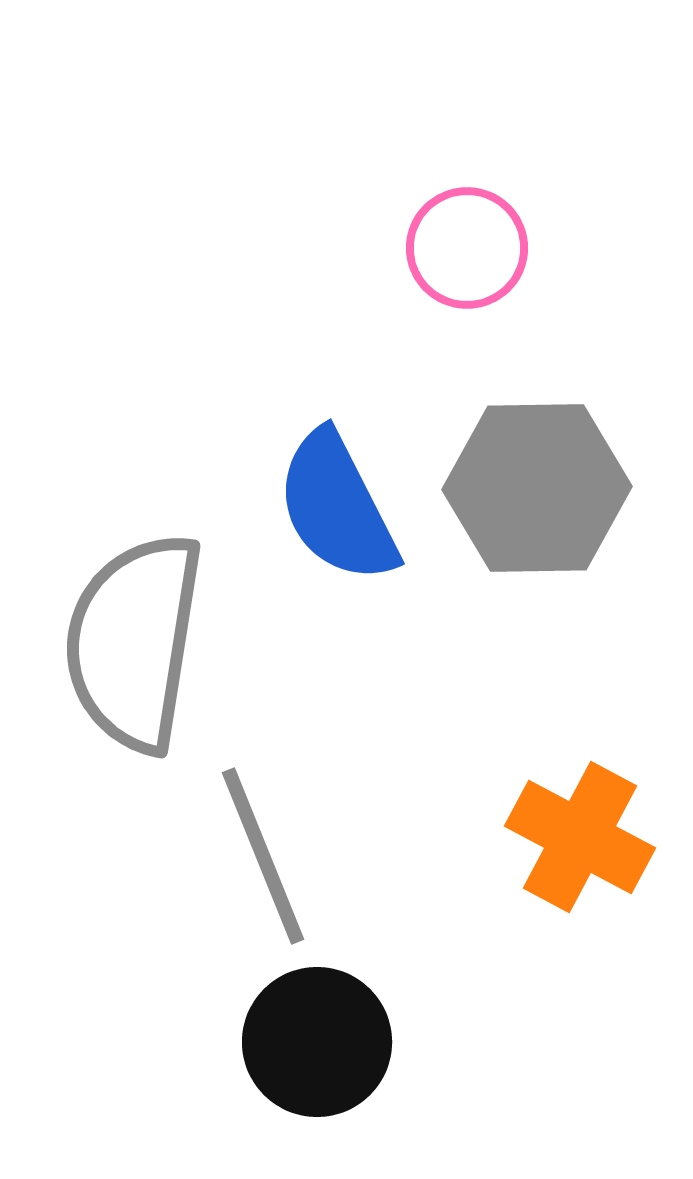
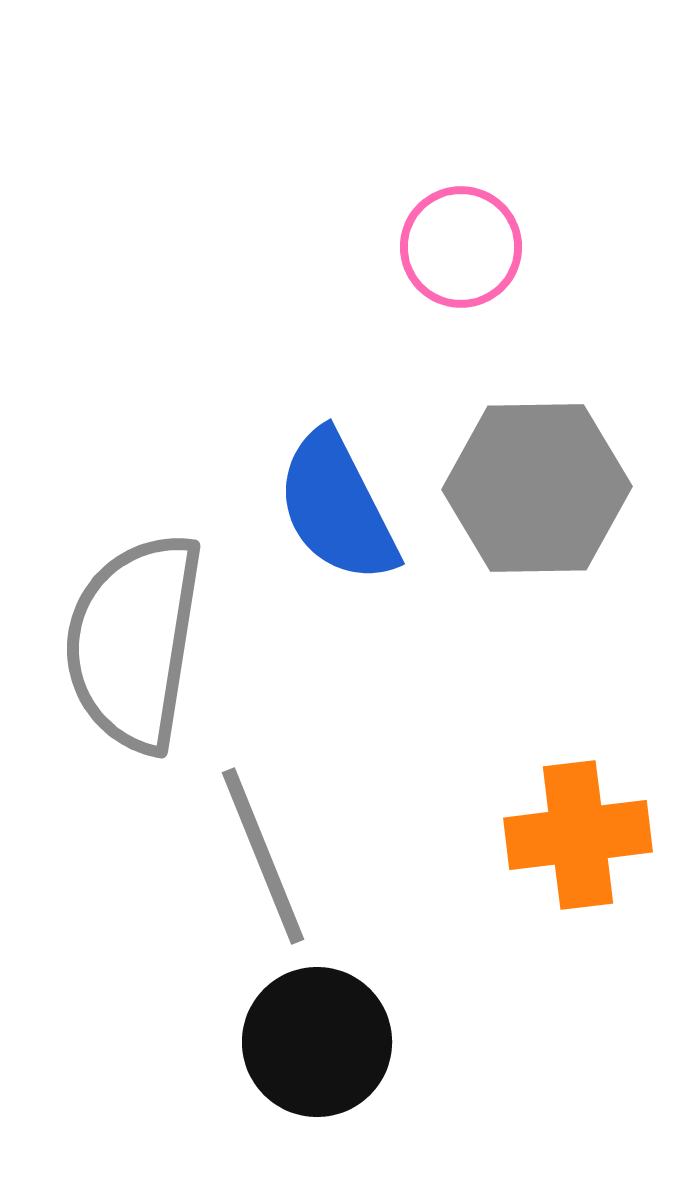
pink circle: moved 6 px left, 1 px up
orange cross: moved 2 px left, 2 px up; rotated 35 degrees counterclockwise
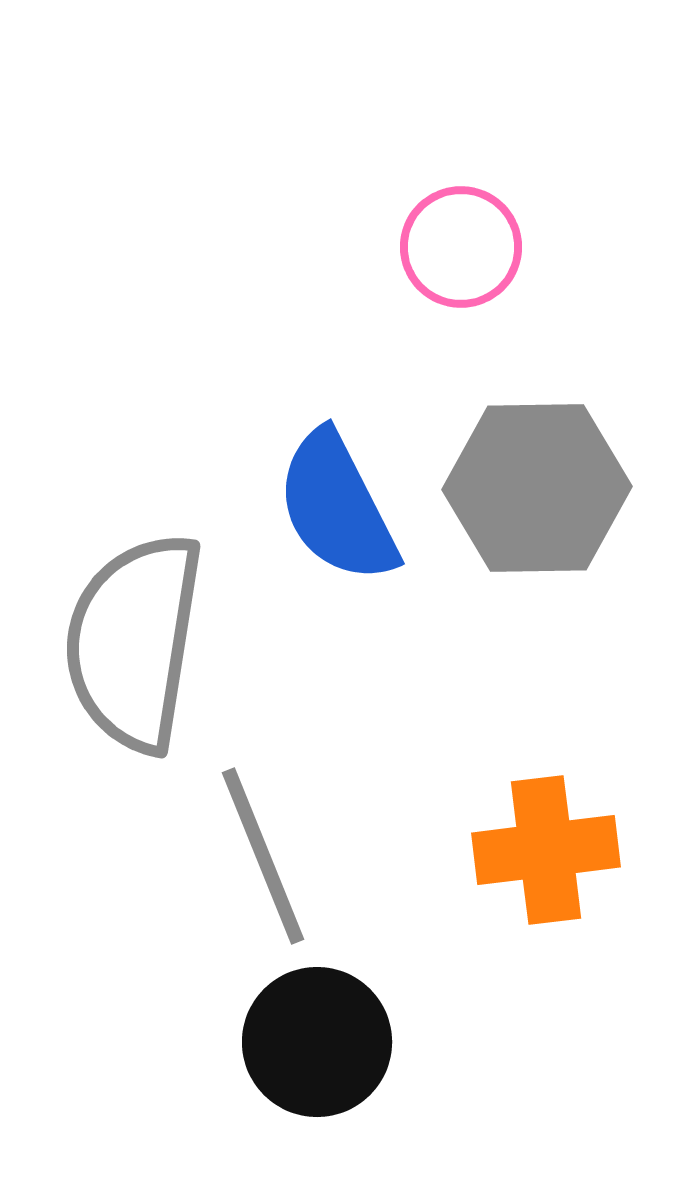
orange cross: moved 32 px left, 15 px down
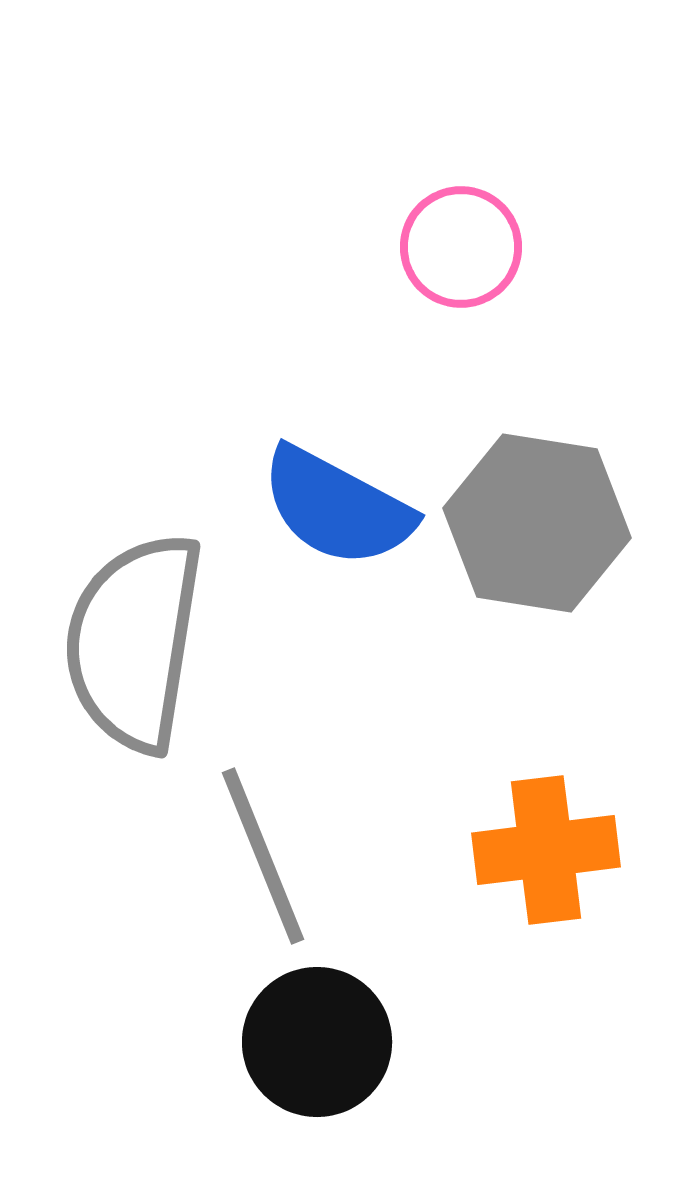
gray hexagon: moved 35 px down; rotated 10 degrees clockwise
blue semicircle: rotated 35 degrees counterclockwise
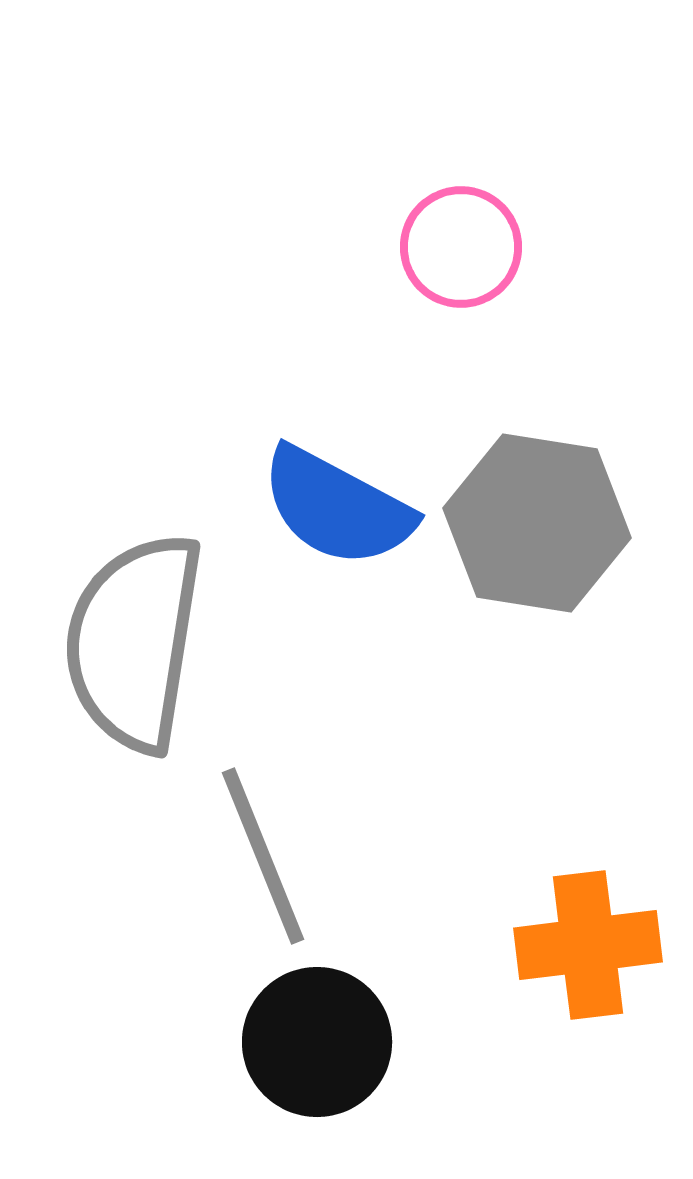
orange cross: moved 42 px right, 95 px down
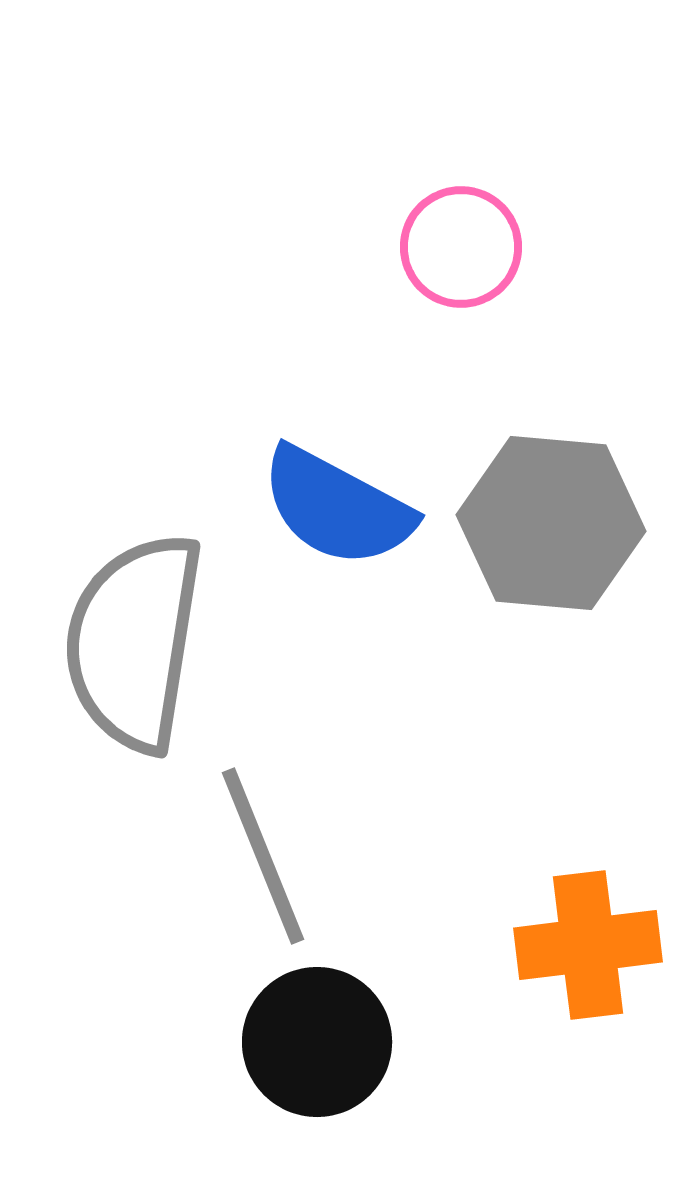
gray hexagon: moved 14 px right; rotated 4 degrees counterclockwise
